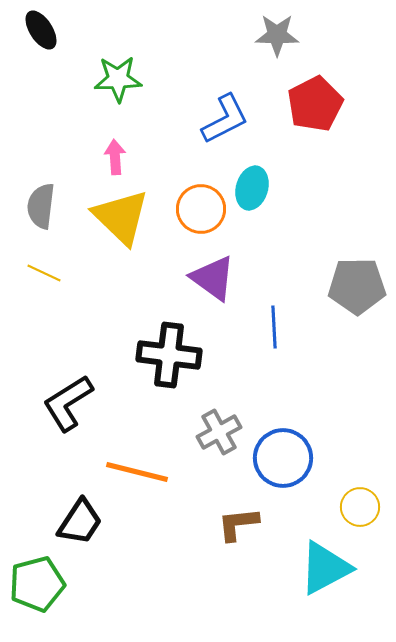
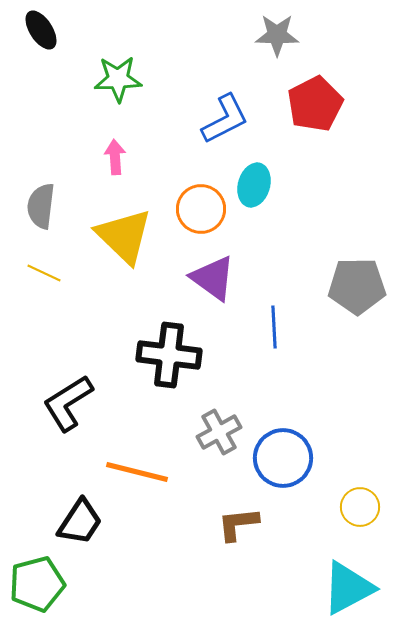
cyan ellipse: moved 2 px right, 3 px up
yellow triangle: moved 3 px right, 19 px down
cyan triangle: moved 23 px right, 20 px down
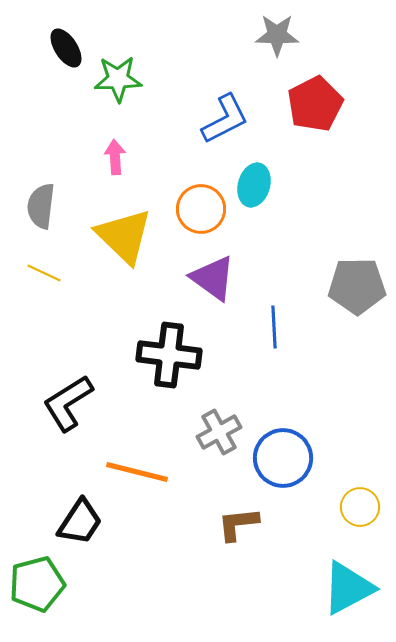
black ellipse: moved 25 px right, 18 px down
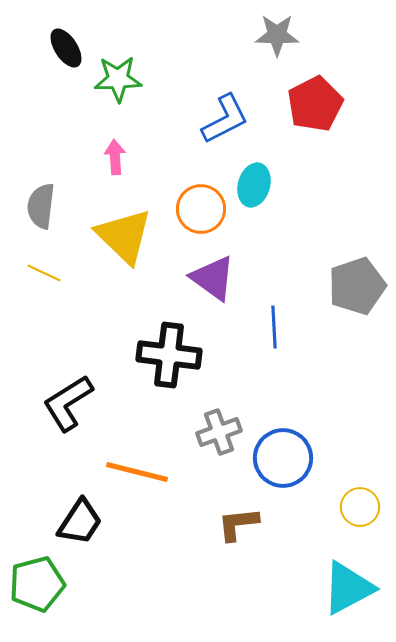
gray pentagon: rotated 18 degrees counterclockwise
gray cross: rotated 9 degrees clockwise
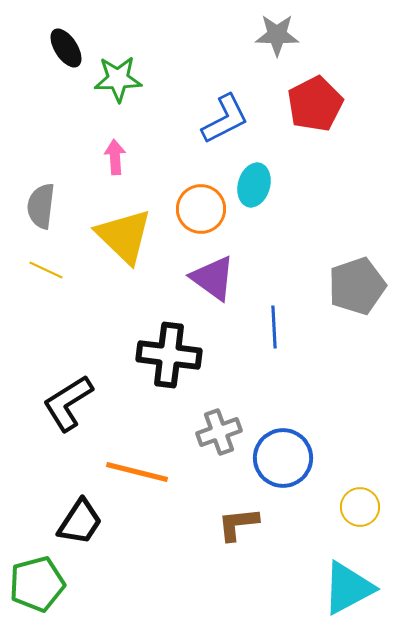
yellow line: moved 2 px right, 3 px up
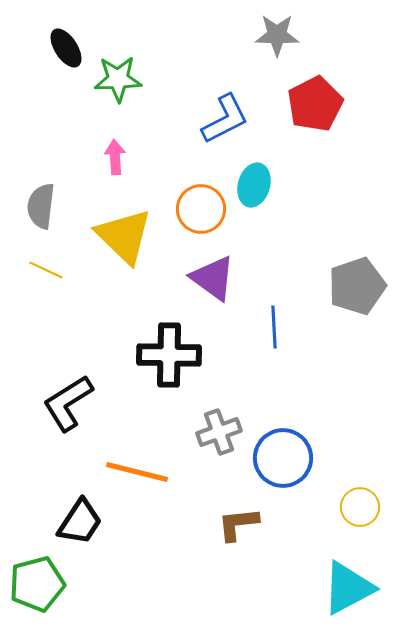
black cross: rotated 6 degrees counterclockwise
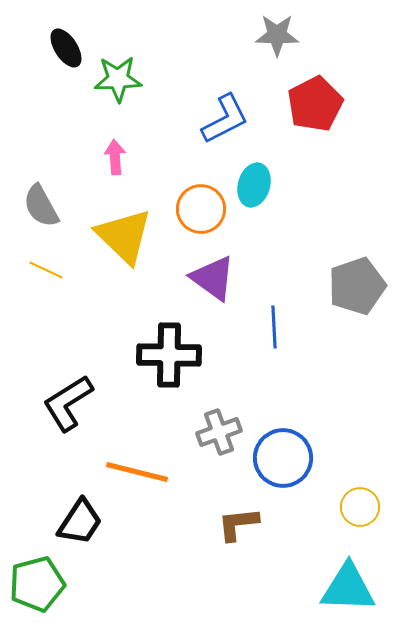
gray semicircle: rotated 36 degrees counterclockwise
cyan triangle: rotated 30 degrees clockwise
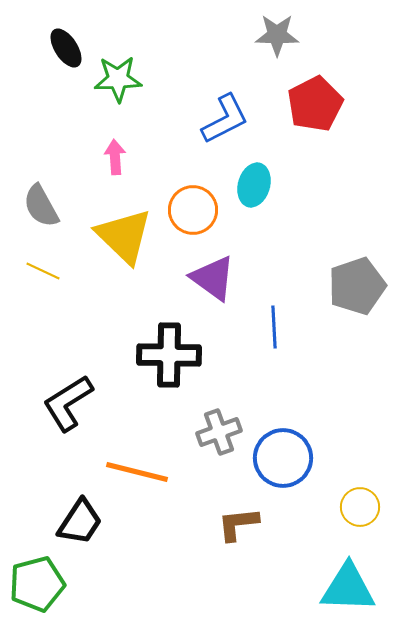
orange circle: moved 8 px left, 1 px down
yellow line: moved 3 px left, 1 px down
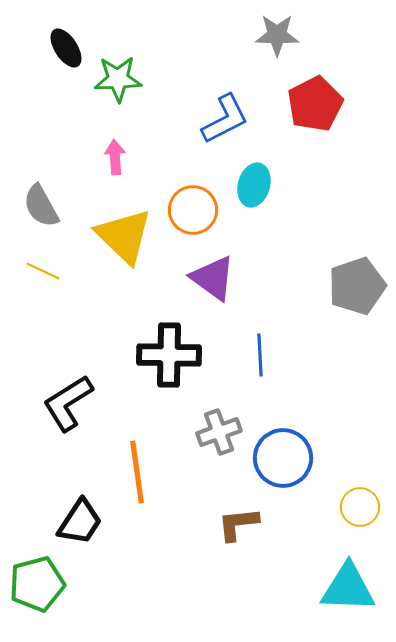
blue line: moved 14 px left, 28 px down
orange line: rotated 68 degrees clockwise
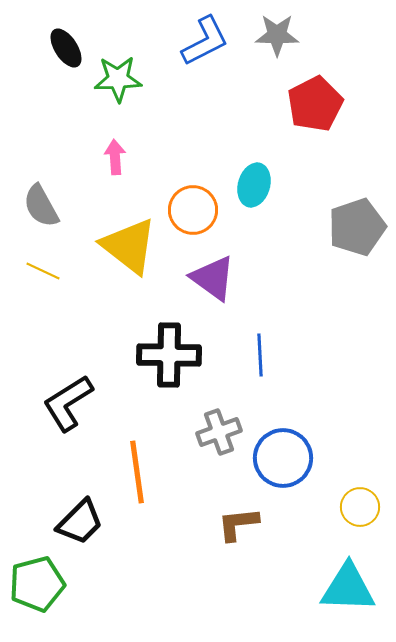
blue L-shape: moved 20 px left, 78 px up
yellow triangle: moved 5 px right, 10 px down; rotated 6 degrees counterclockwise
gray pentagon: moved 59 px up
black trapezoid: rotated 12 degrees clockwise
